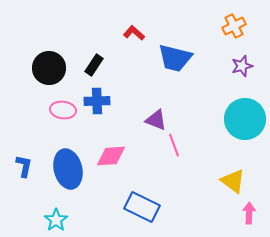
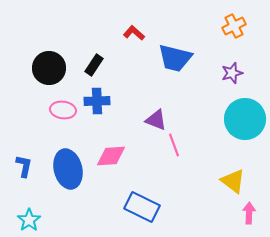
purple star: moved 10 px left, 7 px down
cyan star: moved 27 px left
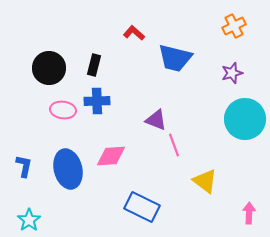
black rectangle: rotated 20 degrees counterclockwise
yellow triangle: moved 28 px left
